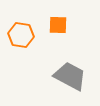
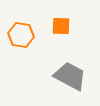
orange square: moved 3 px right, 1 px down
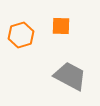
orange hexagon: rotated 25 degrees counterclockwise
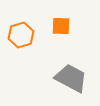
gray trapezoid: moved 1 px right, 2 px down
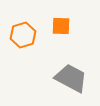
orange hexagon: moved 2 px right
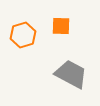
gray trapezoid: moved 4 px up
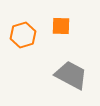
gray trapezoid: moved 1 px down
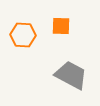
orange hexagon: rotated 20 degrees clockwise
